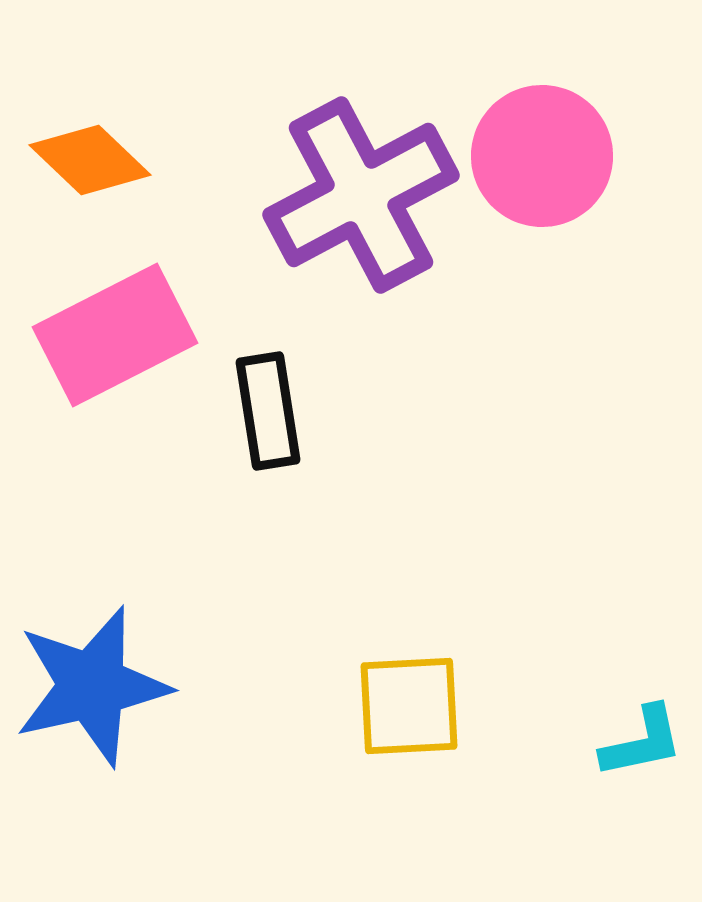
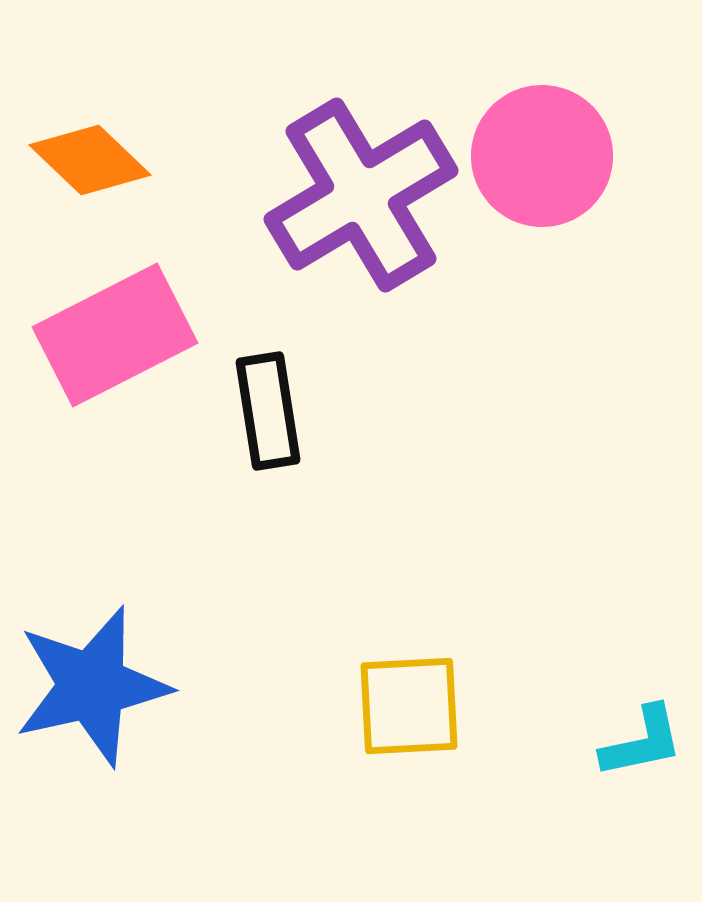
purple cross: rotated 3 degrees counterclockwise
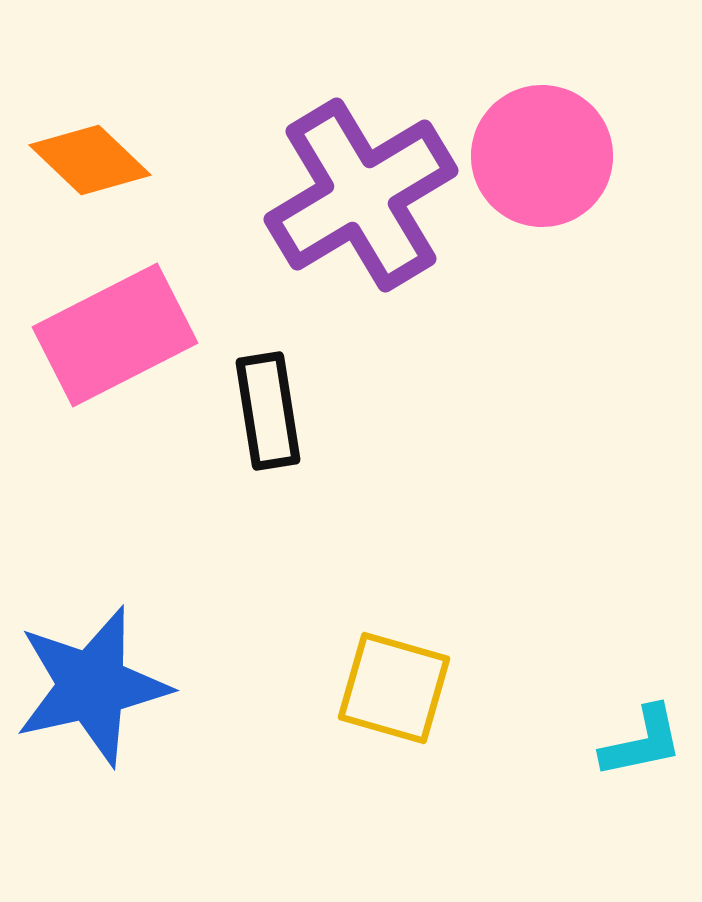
yellow square: moved 15 px left, 18 px up; rotated 19 degrees clockwise
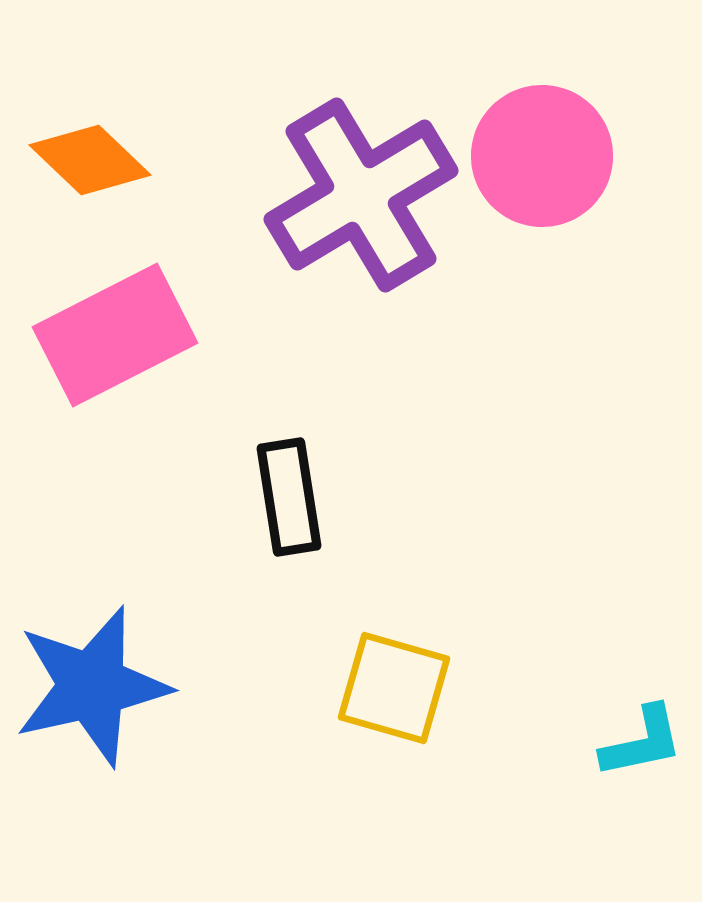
black rectangle: moved 21 px right, 86 px down
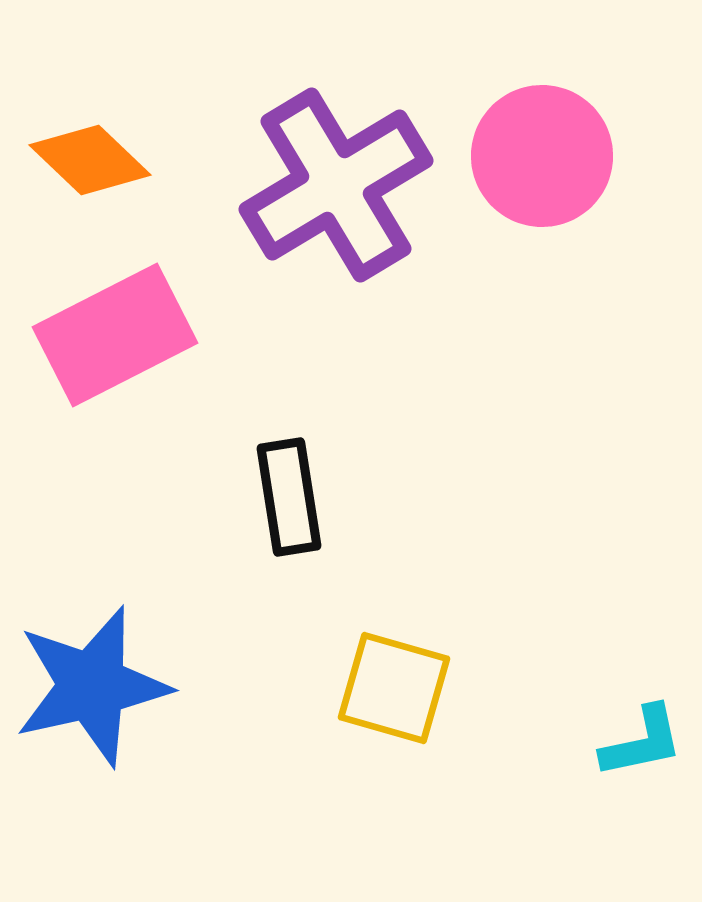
purple cross: moved 25 px left, 10 px up
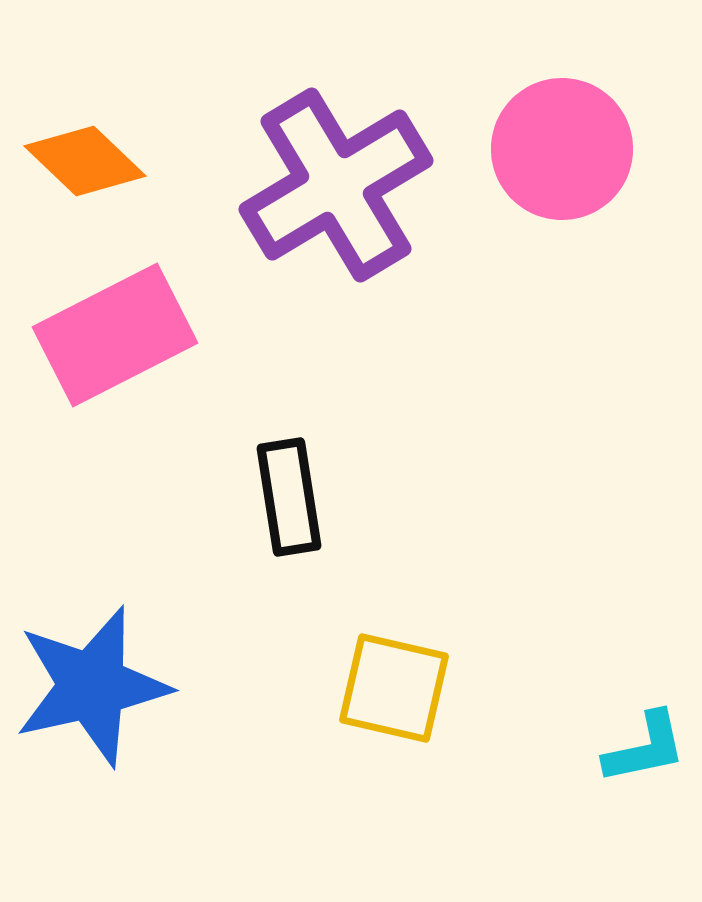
pink circle: moved 20 px right, 7 px up
orange diamond: moved 5 px left, 1 px down
yellow square: rotated 3 degrees counterclockwise
cyan L-shape: moved 3 px right, 6 px down
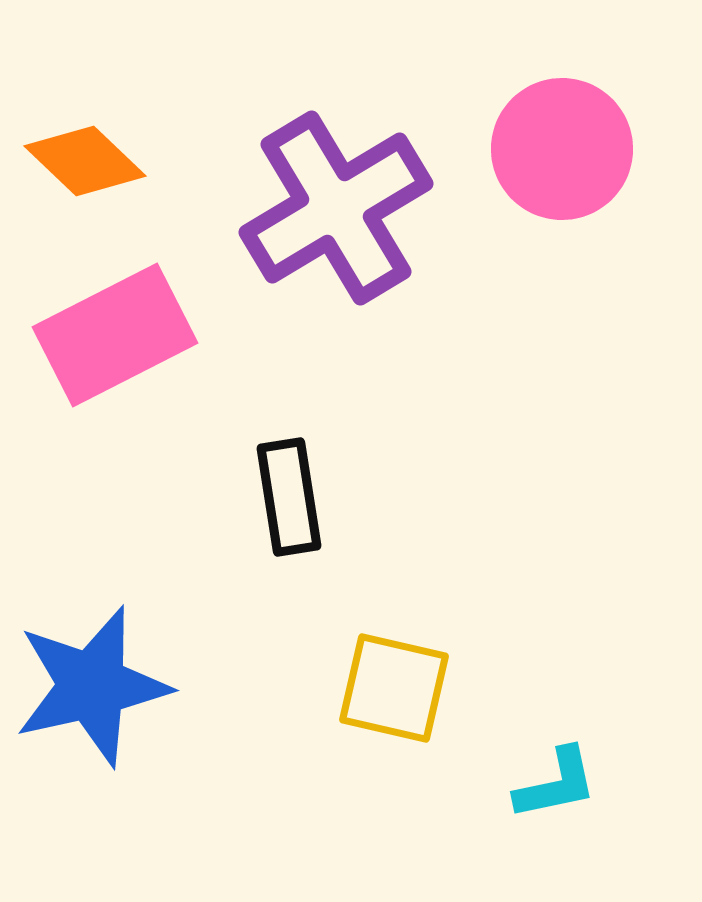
purple cross: moved 23 px down
cyan L-shape: moved 89 px left, 36 px down
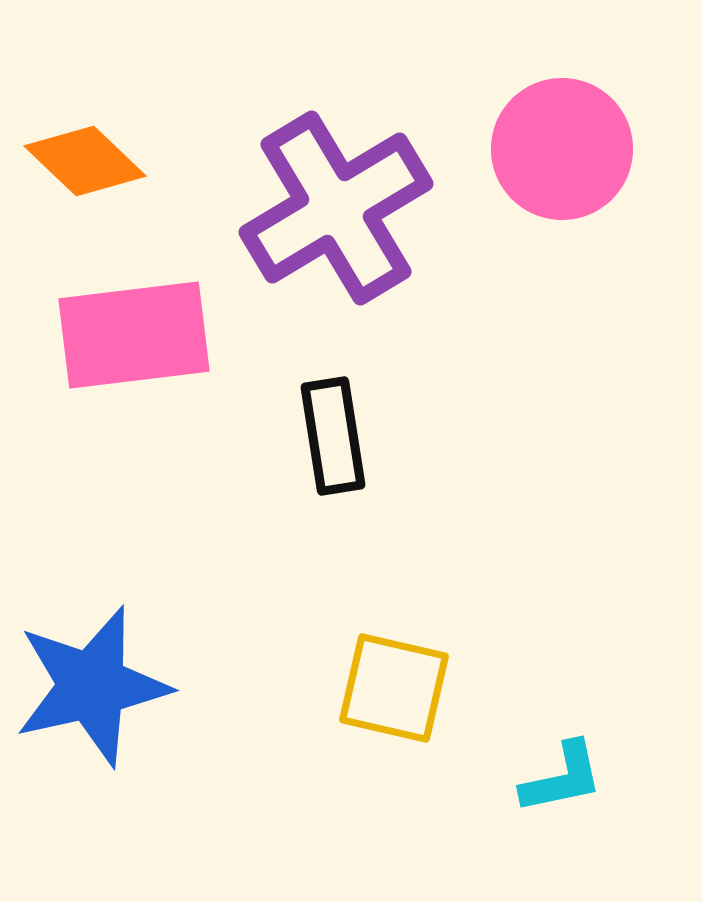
pink rectangle: moved 19 px right; rotated 20 degrees clockwise
black rectangle: moved 44 px right, 61 px up
cyan L-shape: moved 6 px right, 6 px up
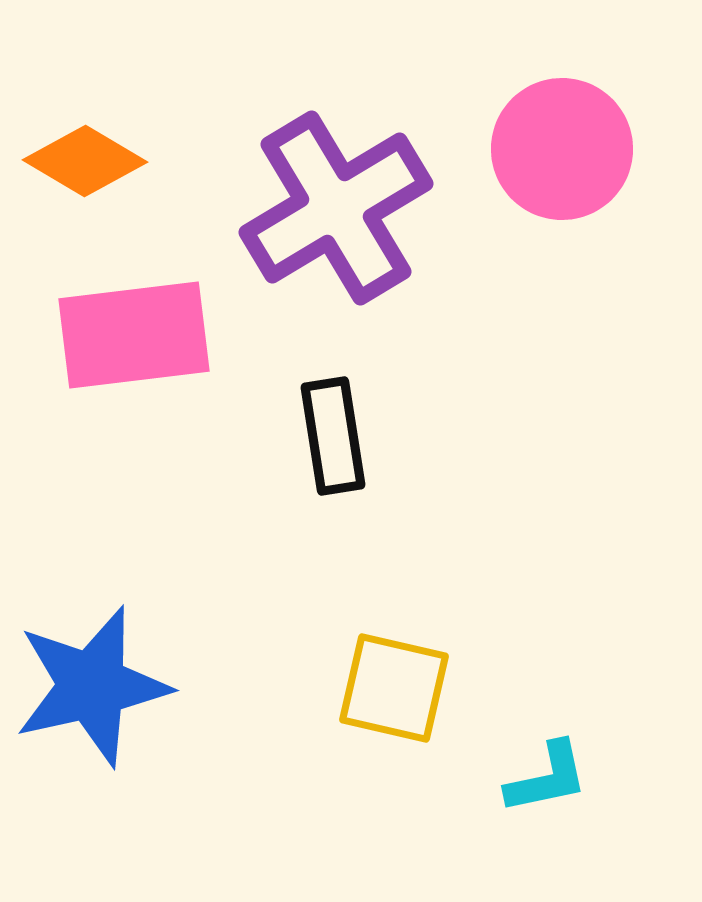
orange diamond: rotated 13 degrees counterclockwise
cyan L-shape: moved 15 px left
